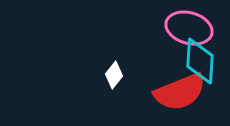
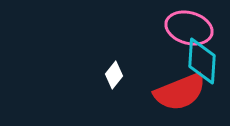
cyan diamond: moved 2 px right
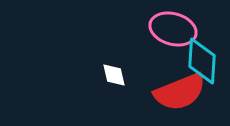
pink ellipse: moved 16 px left, 1 px down
white diamond: rotated 52 degrees counterclockwise
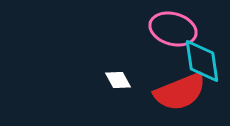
cyan diamond: rotated 12 degrees counterclockwise
white diamond: moved 4 px right, 5 px down; rotated 16 degrees counterclockwise
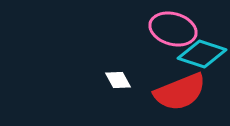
cyan diamond: moved 7 px up; rotated 63 degrees counterclockwise
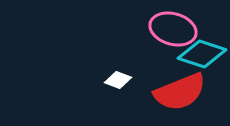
white diamond: rotated 40 degrees counterclockwise
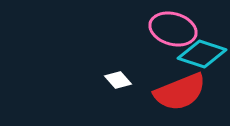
white diamond: rotated 28 degrees clockwise
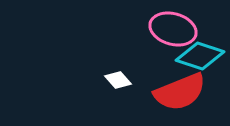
cyan diamond: moved 2 px left, 2 px down
